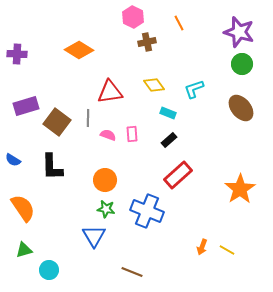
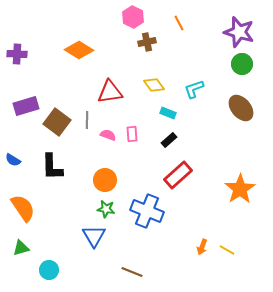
gray line: moved 1 px left, 2 px down
green triangle: moved 3 px left, 2 px up
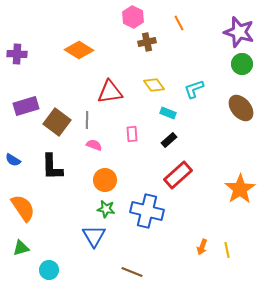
pink semicircle: moved 14 px left, 10 px down
blue cross: rotated 8 degrees counterclockwise
yellow line: rotated 49 degrees clockwise
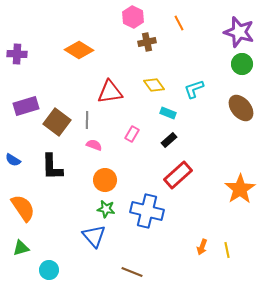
pink rectangle: rotated 35 degrees clockwise
blue triangle: rotated 10 degrees counterclockwise
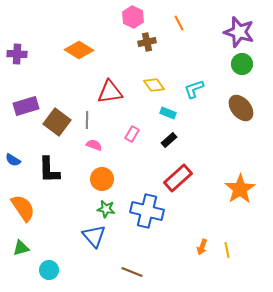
black L-shape: moved 3 px left, 3 px down
red rectangle: moved 3 px down
orange circle: moved 3 px left, 1 px up
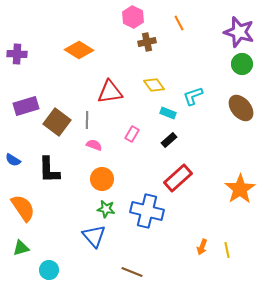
cyan L-shape: moved 1 px left, 7 px down
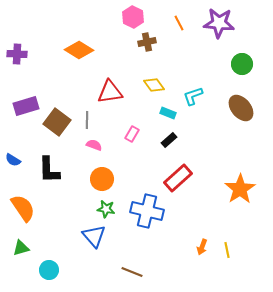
purple star: moved 20 px left, 9 px up; rotated 12 degrees counterclockwise
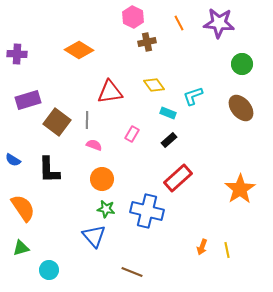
purple rectangle: moved 2 px right, 6 px up
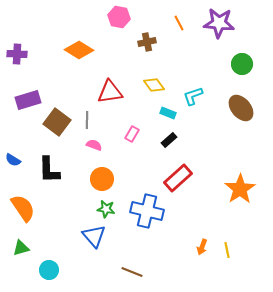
pink hexagon: moved 14 px left; rotated 15 degrees counterclockwise
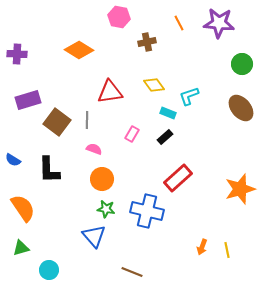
cyan L-shape: moved 4 px left
black rectangle: moved 4 px left, 3 px up
pink semicircle: moved 4 px down
orange star: rotated 16 degrees clockwise
